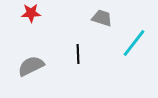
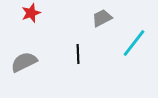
red star: rotated 18 degrees counterclockwise
gray trapezoid: rotated 45 degrees counterclockwise
gray semicircle: moved 7 px left, 4 px up
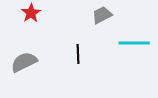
red star: rotated 12 degrees counterclockwise
gray trapezoid: moved 3 px up
cyan line: rotated 52 degrees clockwise
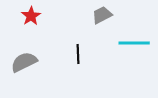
red star: moved 3 px down
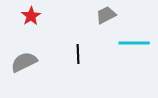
gray trapezoid: moved 4 px right
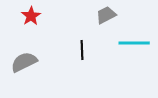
black line: moved 4 px right, 4 px up
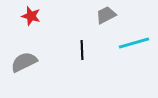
red star: rotated 24 degrees counterclockwise
cyan line: rotated 16 degrees counterclockwise
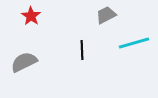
red star: rotated 18 degrees clockwise
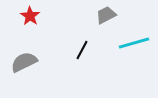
red star: moved 1 px left
black line: rotated 30 degrees clockwise
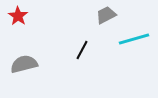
red star: moved 12 px left
cyan line: moved 4 px up
gray semicircle: moved 2 px down; rotated 12 degrees clockwise
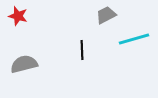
red star: rotated 18 degrees counterclockwise
black line: rotated 30 degrees counterclockwise
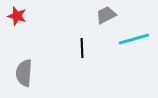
red star: moved 1 px left
black line: moved 2 px up
gray semicircle: moved 9 px down; rotated 72 degrees counterclockwise
